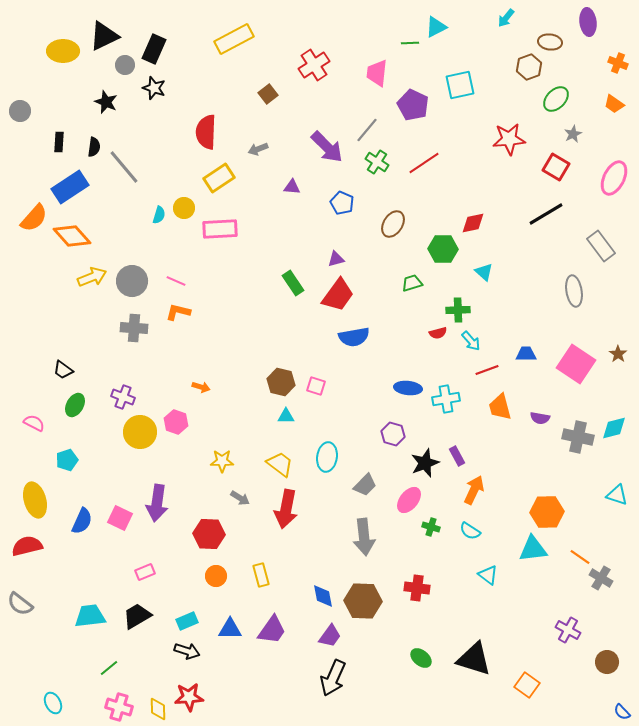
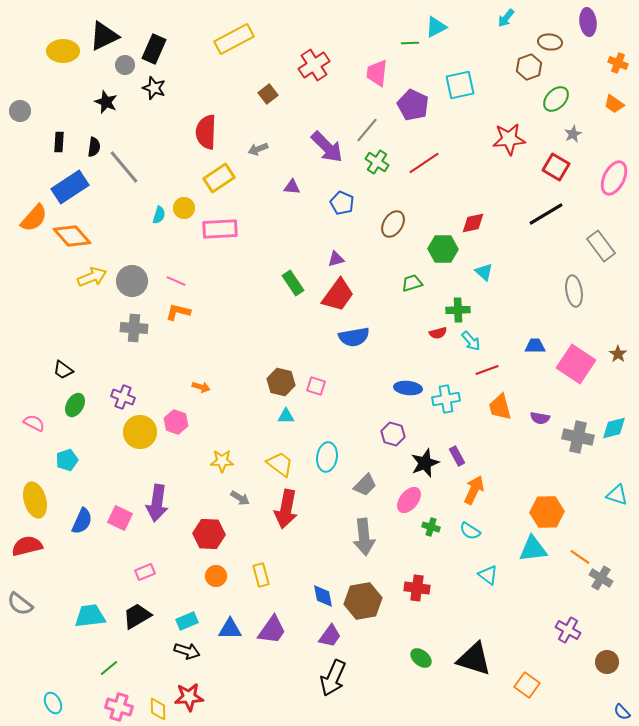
blue trapezoid at (526, 354): moved 9 px right, 8 px up
brown hexagon at (363, 601): rotated 12 degrees counterclockwise
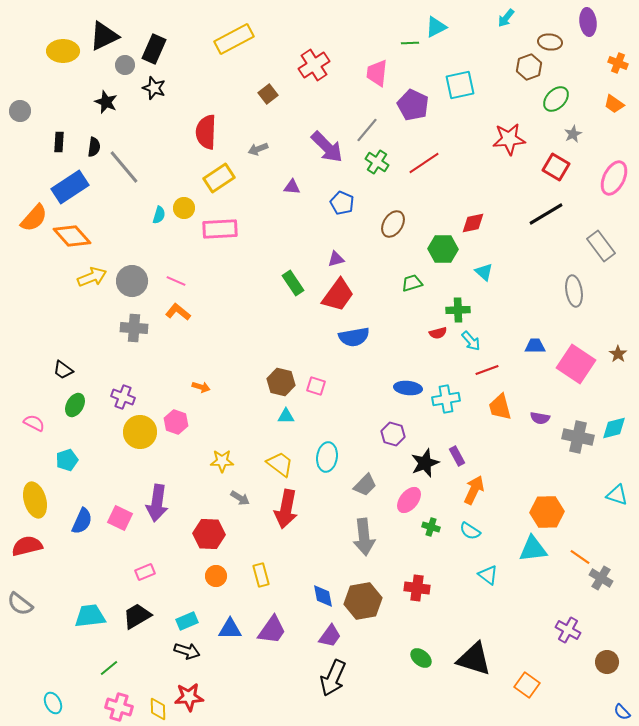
orange L-shape at (178, 312): rotated 25 degrees clockwise
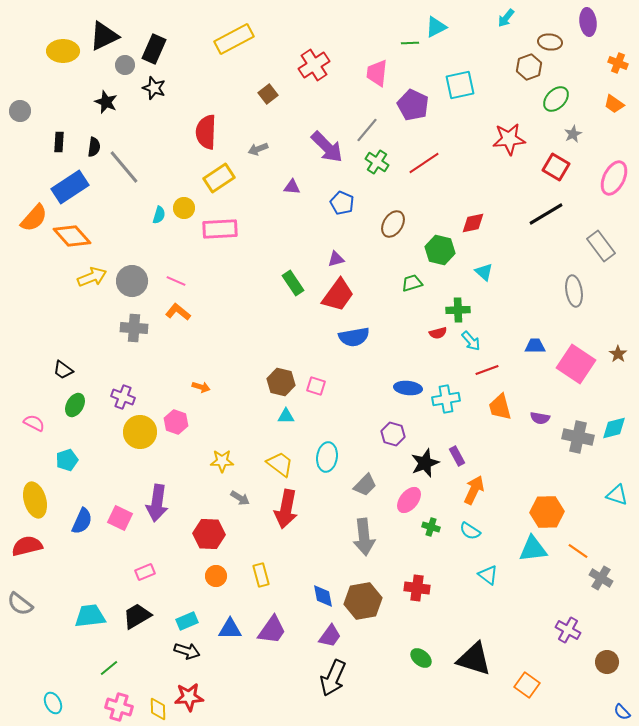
green hexagon at (443, 249): moved 3 px left, 1 px down; rotated 12 degrees clockwise
orange line at (580, 557): moved 2 px left, 6 px up
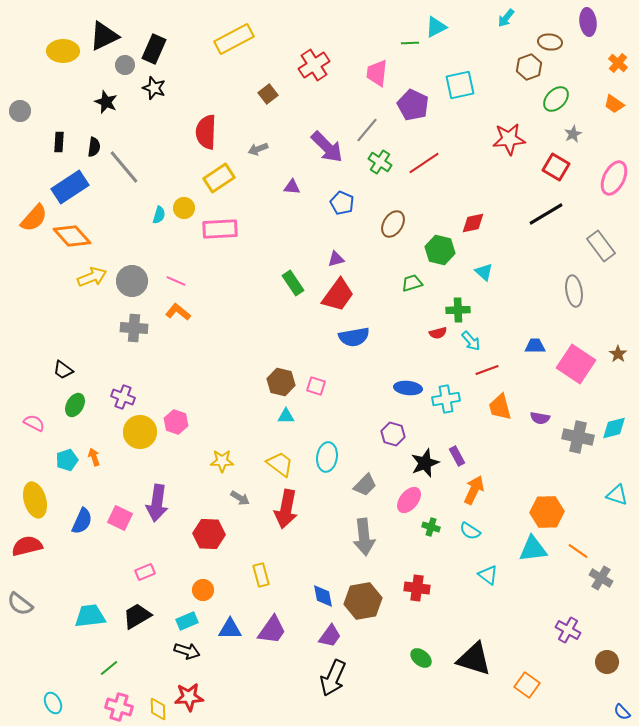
orange cross at (618, 63): rotated 18 degrees clockwise
green cross at (377, 162): moved 3 px right
orange arrow at (201, 387): moved 107 px left, 70 px down; rotated 126 degrees counterclockwise
orange circle at (216, 576): moved 13 px left, 14 px down
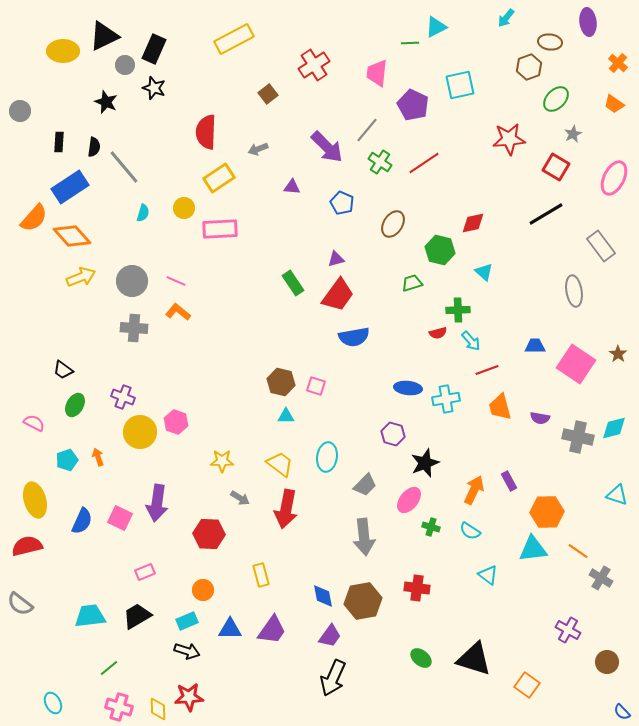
cyan semicircle at (159, 215): moved 16 px left, 2 px up
yellow arrow at (92, 277): moved 11 px left
purple rectangle at (457, 456): moved 52 px right, 25 px down
orange arrow at (94, 457): moved 4 px right
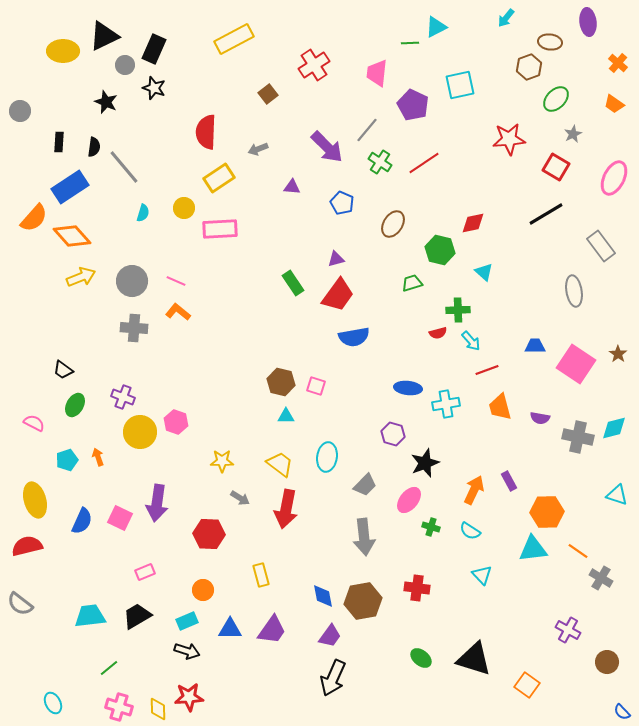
cyan cross at (446, 399): moved 5 px down
cyan triangle at (488, 575): moved 6 px left; rotated 10 degrees clockwise
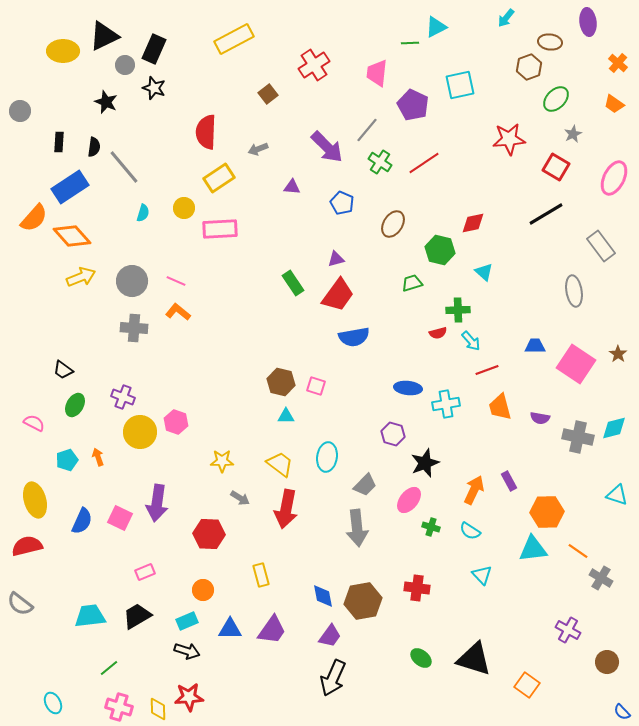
gray arrow at (364, 537): moved 7 px left, 9 px up
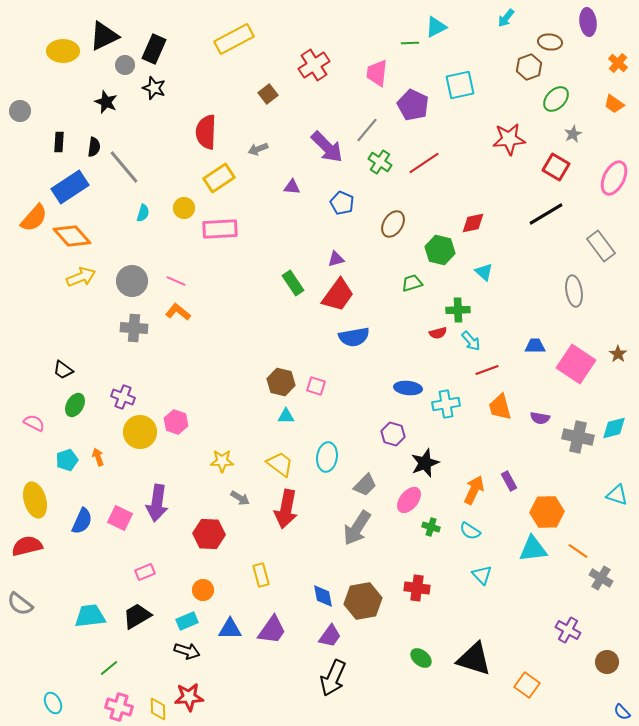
gray arrow at (357, 528): rotated 39 degrees clockwise
